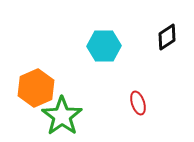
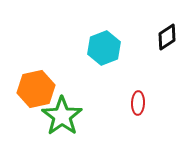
cyan hexagon: moved 2 px down; rotated 20 degrees counterclockwise
orange hexagon: moved 1 px down; rotated 12 degrees clockwise
red ellipse: rotated 20 degrees clockwise
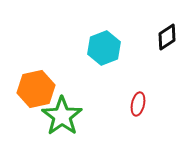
red ellipse: moved 1 px down; rotated 10 degrees clockwise
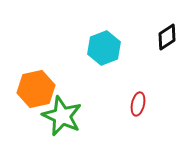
green star: rotated 12 degrees counterclockwise
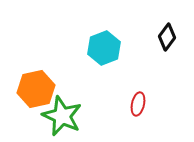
black diamond: rotated 20 degrees counterclockwise
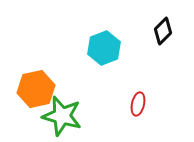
black diamond: moved 4 px left, 6 px up; rotated 8 degrees clockwise
green star: rotated 9 degrees counterclockwise
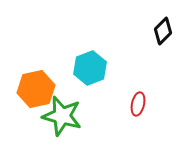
cyan hexagon: moved 14 px left, 20 px down
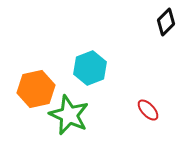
black diamond: moved 3 px right, 9 px up
red ellipse: moved 10 px right, 6 px down; rotated 55 degrees counterclockwise
green star: moved 7 px right, 1 px up; rotated 9 degrees clockwise
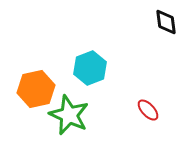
black diamond: rotated 52 degrees counterclockwise
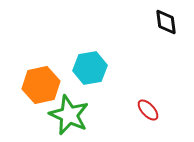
cyan hexagon: rotated 12 degrees clockwise
orange hexagon: moved 5 px right, 4 px up
